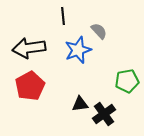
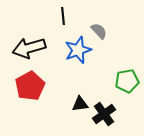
black arrow: rotated 8 degrees counterclockwise
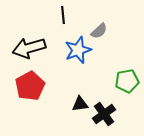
black line: moved 1 px up
gray semicircle: rotated 90 degrees clockwise
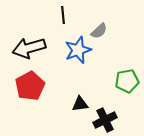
black cross: moved 1 px right, 6 px down; rotated 10 degrees clockwise
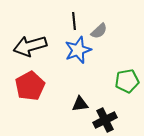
black line: moved 11 px right, 6 px down
black arrow: moved 1 px right, 2 px up
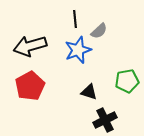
black line: moved 1 px right, 2 px up
black triangle: moved 9 px right, 12 px up; rotated 24 degrees clockwise
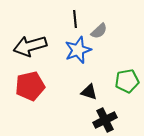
red pentagon: rotated 16 degrees clockwise
